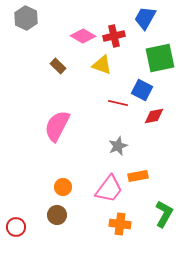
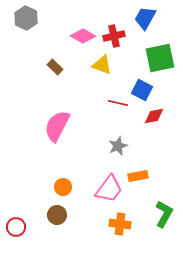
brown rectangle: moved 3 px left, 1 px down
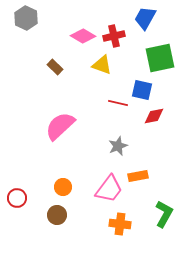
blue square: rotated 15 degrees counterclockwise
pink semicircle: moved 3 px right; rotated 20 degrees clockwise
red circle: moved 1 px right, 29 px up
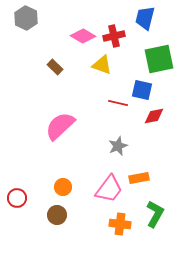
blue trapezoid: rotated 15 degrees counterclockwise
green square: moved 1 px left, 1 px down
orange rectangle: moved 1 px right, 2 px down
green L-shape: moved 9 px left
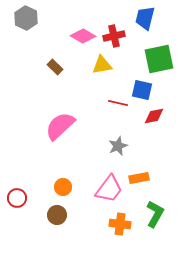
yellow triangle: rotated 30 degrees counterclockwise
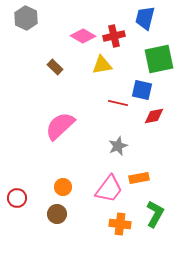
brown circle: moved 1 px up
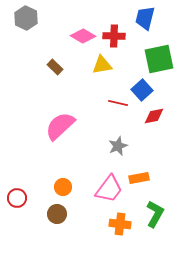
red cross: rotated 15 degrees clockwise
blue square: rotated 35 degrees clockwise
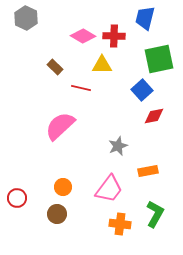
yellow triangle: rotated 10 degrees clockwise
red line: moved 37 px left, 15 px up
orange rectangle: moved 9 px right, 7 px up
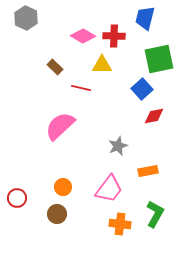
blue square: moved 1 px up
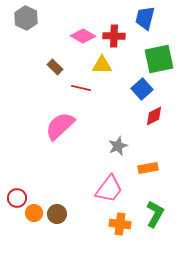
red diamond: rotated 15 degrees counterclockwise
orange rectangle: moved 3 px up
orange circle: moved 29 px left, 26 px down
